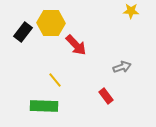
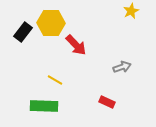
yellow star: rotated 28 degrees counterclockwise
yellow line: rotated 21 degrees counterclockwise
red rectangle: moved 1 px right, 6 px down; rotated 28 degrees counterclockwise
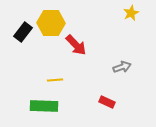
yellow star: moved 2 px down
yellow line: rotated 35 degrees counterclockwise
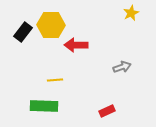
yellow hexagon: moved 2 px down
red arrow: rotated 135 degrees clockwise
red rectangle: moved 9 px down; rotated 49 degrees counterclockwise
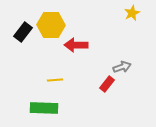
yellow star: moved 1 px right
green rectangle: moved 2 px down
red rectangle: moved 27 px up; rotated 28 degrees counterclockwise
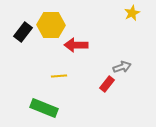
yellow line: moved 4 px right, 4 px up
green rectangle: rotated 20 degrees clockwise
